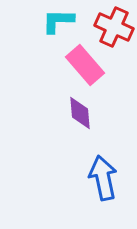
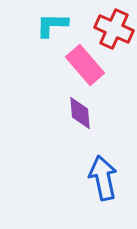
cyan L-shape: moved 6 px left, 4 px down
red cross: moved 2 px down
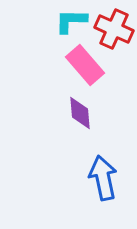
cyan L-shape: moved 19 px right, 4 px up
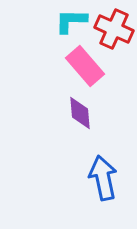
pink rectangle: moved 1 px down
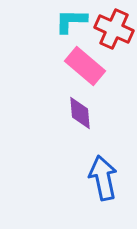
pink rectangle: rotated 9 degrees counterclockwise
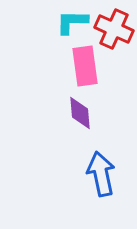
cyan L-shape: moved 1 px right, 1 px down
pink rectangle: rotated 42 degrees clockwise
blue arrow: moved 2 px left, 4 px up
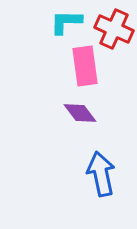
cyan L-shape: moved 6 px left
purple diamond: rotated 32 degrees counterclockwise
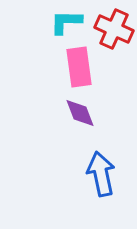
pink rectangle: moved 6 px left, 1 px down
purple diamond: rotated 16 degrees clockwise
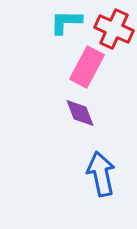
pink rectangle: moved 8 px right; rotated 36 degrees clockwise
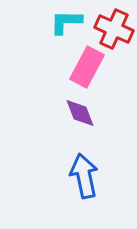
blue arrow: moved 17 px left, 2 px down
